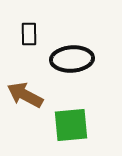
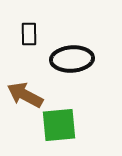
green square: moved 12 px left
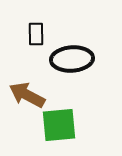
black rectangle: moved 7 px right
brown arrow: moved 2 px right
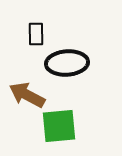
black ellipse: moved 5 px left, 4 px down
green square: moved 1 px down
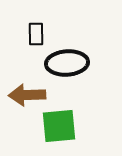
brown arrow: rotated 30 degrees counterclockwise
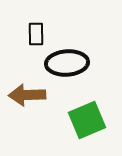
green square: moved 28 px right, 6 px up; rotated 18 degrees counterclockwise
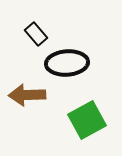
black rectangle: rotated 40 degrees counterclockwise
green square: rotated 6 degrees counterclockwise
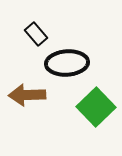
green square: moved 9 px right, 13 px up; rotated 15 degrees counterclockwise
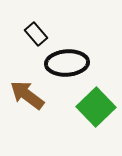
brown arrow: rotated 39 degrees clockwise
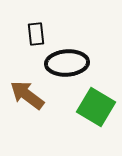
black rectangle: rotated 35 degrees clockwise
green square: rotated 15 degrees counterclockwise
